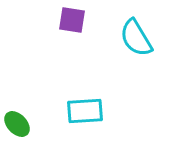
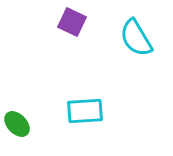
purple square: moved 2 px down; rotated 16 degrees clockwise
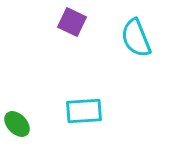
cyan semicircle: rotated 9 degrees clockwise
cyan rectangle: moved 1 px left
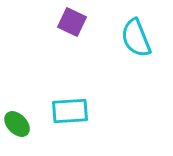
cyan rectangle: moved 14 px left
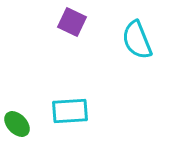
cyan semicircle: moved 1 px right, 2 px down
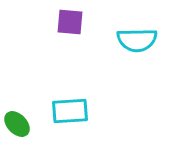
purple square: moved 2 px left; rotated 20 degrees counterclockwise
cyan semicircle: rotated 69 degrees counterclockwise
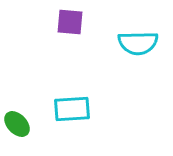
cyan semicircle: moved 1 px right, 3 px down
cyan rectangle: moved 2 px right, 2 px up
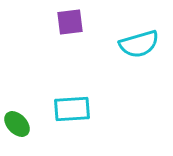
purple square: rotated 12 degrees counterclockwise
cyan semicircle: moved 1 px right, 1 px down; rotated 15 degrees counterclockwise
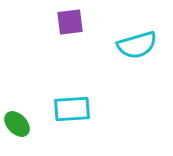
cyan semicircle: moved 2 px left, 1 px down
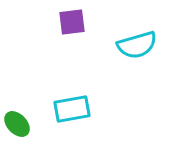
purple square: moved 2 px right
cyan rectangle: rotated 6 degrees counterclockwise
